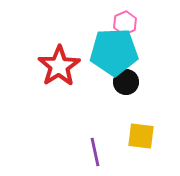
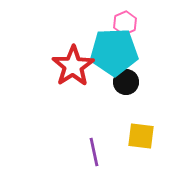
red star: moved 14 px right
purple line: moved 1 px left
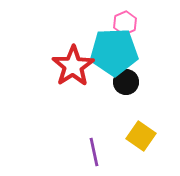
yellow square: rotated 28 degrees clockwise
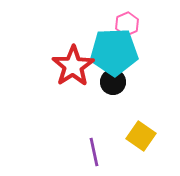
pink hexagon: moved 2 px right, 1 px down
black circle: moved 13 px left
